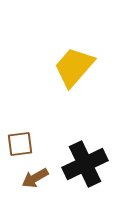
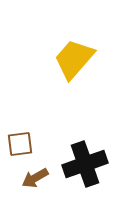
yellow trapezoid: moved 8 px up
black cross: rotated 6 degrees clockwise
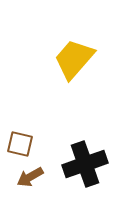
brown square: rotated 20 degrees clockwise
brown arrow: moved 5 px left, 1 px up
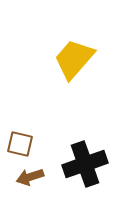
brown arrow: rotated 12 degrees clockwise
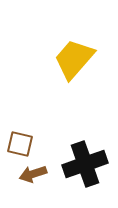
brown arrow: moved 3 px right, 3 px up
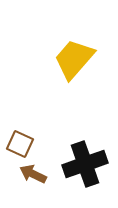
brown square: rotated 12 degrees clockwise
brown arrow: rotated 44 degrees clockwise
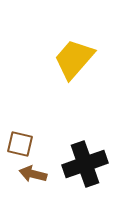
brown square: rotated 12 degrees counterclockwise
brown arrow: rotated 12 degrees counterclockwise
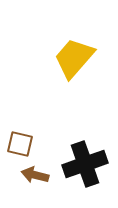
yellow trapezoid: moved 1 px up
brown arrow: moved 2 px right, 1 px down
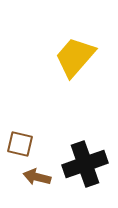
yellow trapezoid: moved 1 px right, 1 px up
brown arrow: moved 2 px right, 2 px down
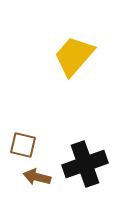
yellow trapezoid: moved 1 px left, 1 px up
brown square: moved 3 px right, 1 px down
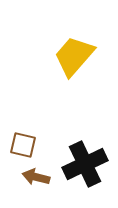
black cross: rotated 6 degrees counterclockwise
brown arrow: moved 1 px left
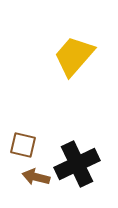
black cross: moved 8 px left
